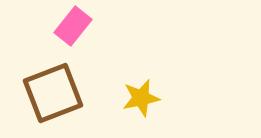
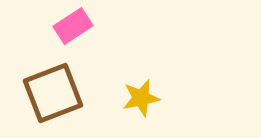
pink rectangle: rotated 18 degrees clockwise
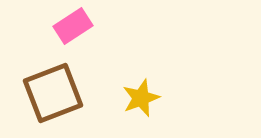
yellow star: rotated 9 degrees counterclockwise
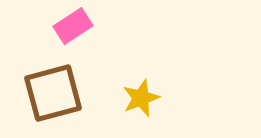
brown square: rotated 6 degrees clockwise
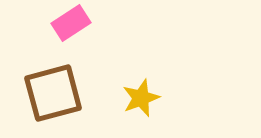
pink rectangle: moved 2 px left, 3 px up
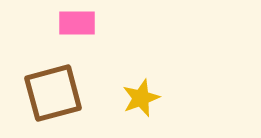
pink rectangle: moved 6 px right; rotated 33 degrees clockwise
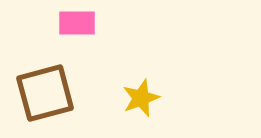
brown square: moved 8 px left
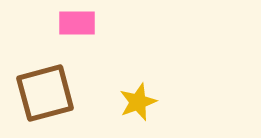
yellow star: moved 3 px left, 4 px down
